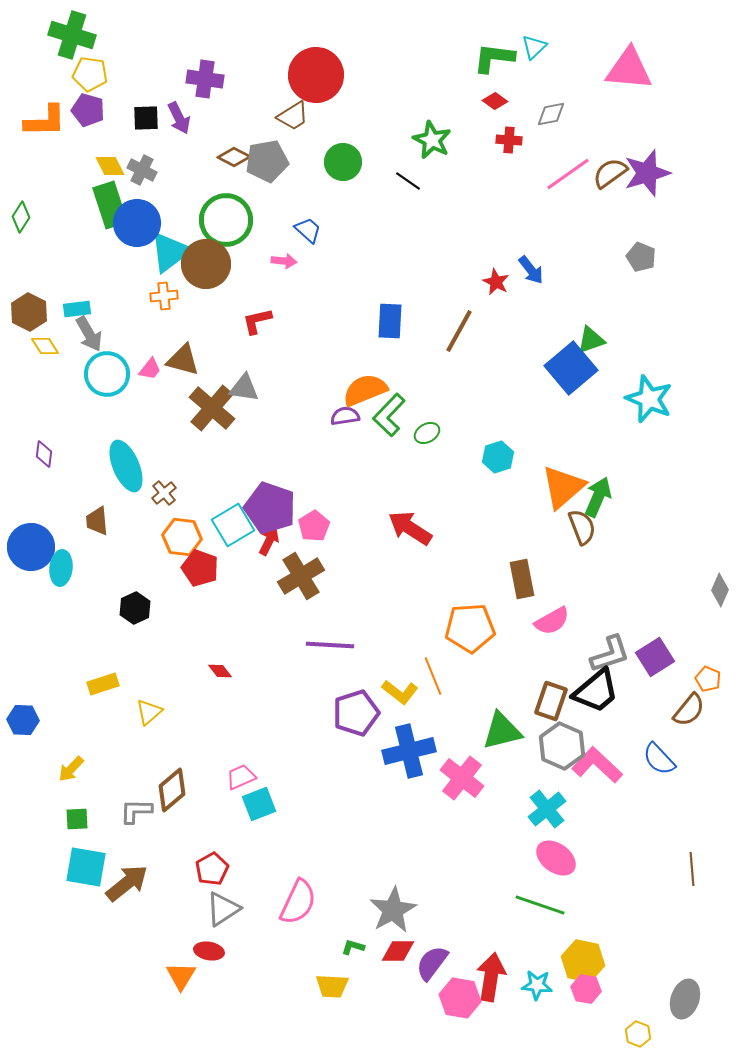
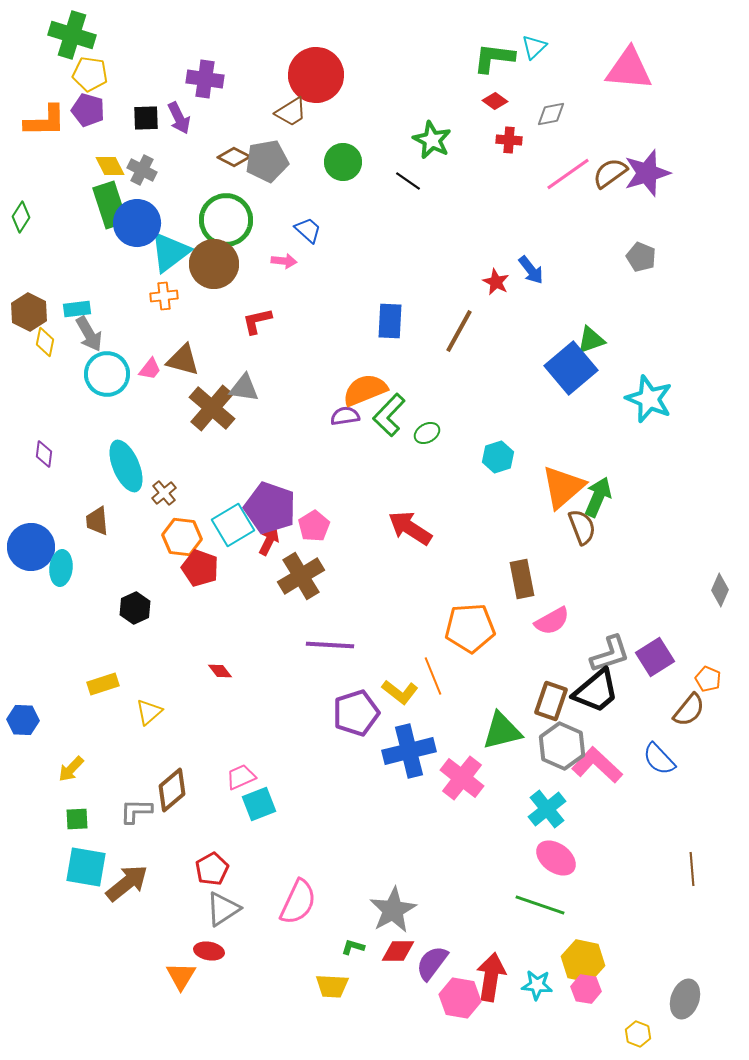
brown trapezoid at (293, 116): moved 2 px left, 4 px up
brown circle at (206, 264): moved 8 px right
yellow diamond at (45, 346): moved 4 px up; rotated 44 degrees clockwise
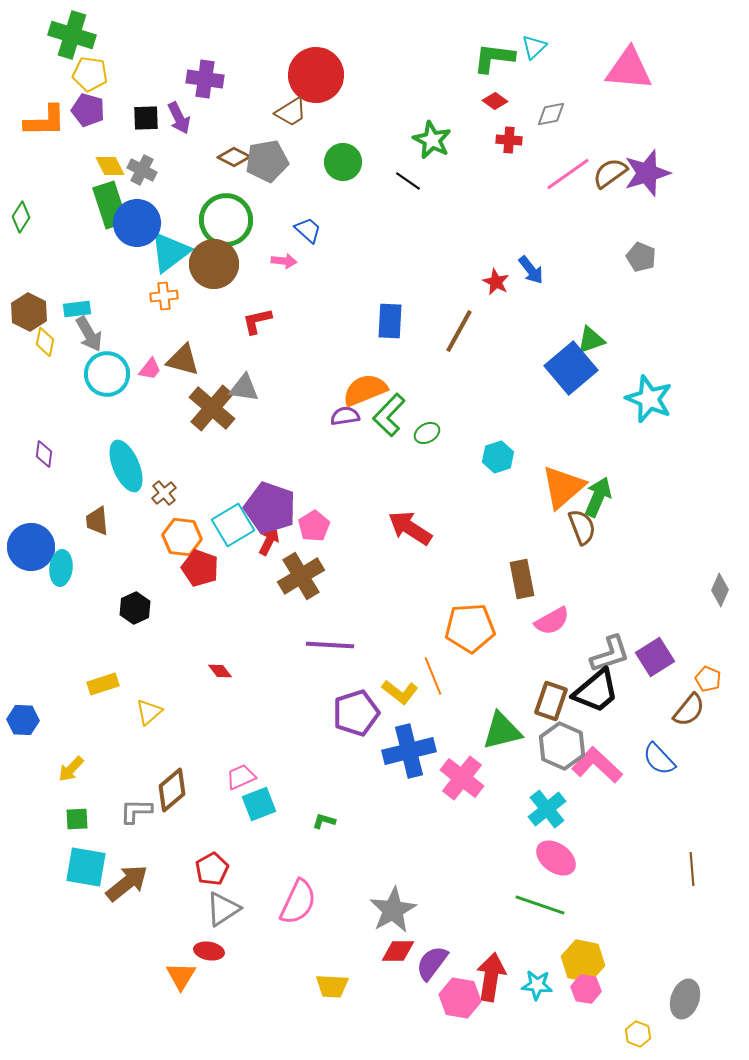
green L-shape at (353, 947): moved 29 px left, 126 px up
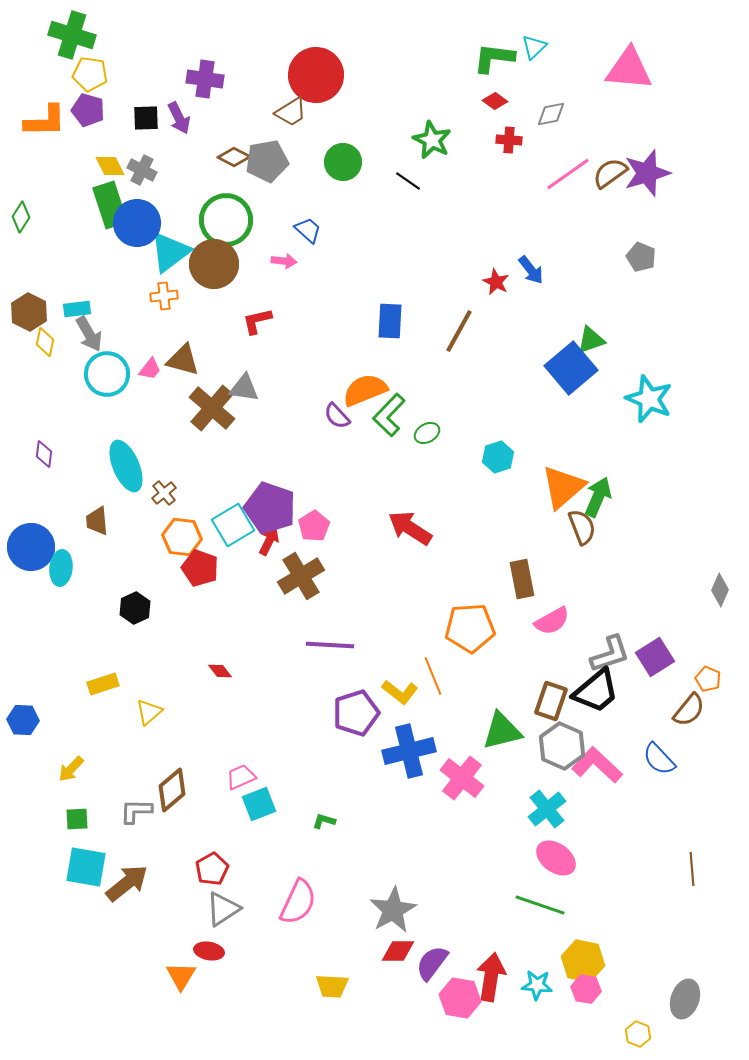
purple semicircle at (345, 416): moved 8 px left; rotated 124 degrees counterclockwise
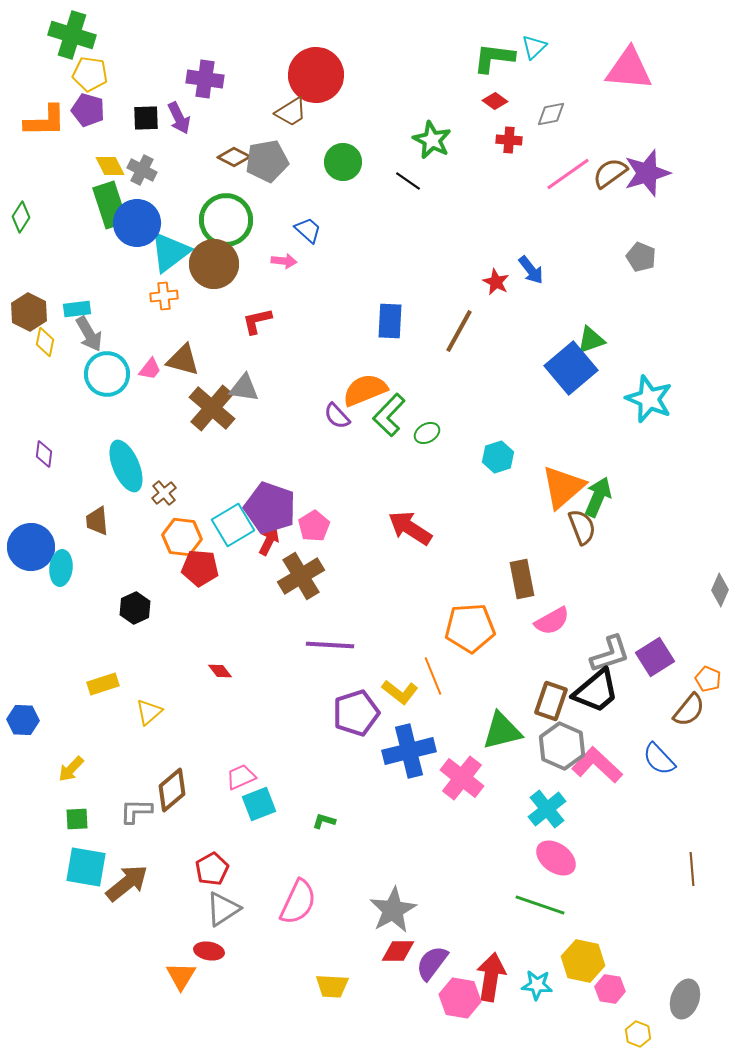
red pentagon at (200, 568): rotated 15 degrees counterclockwise
pink hexagon at (586, 989): moved 24 px right
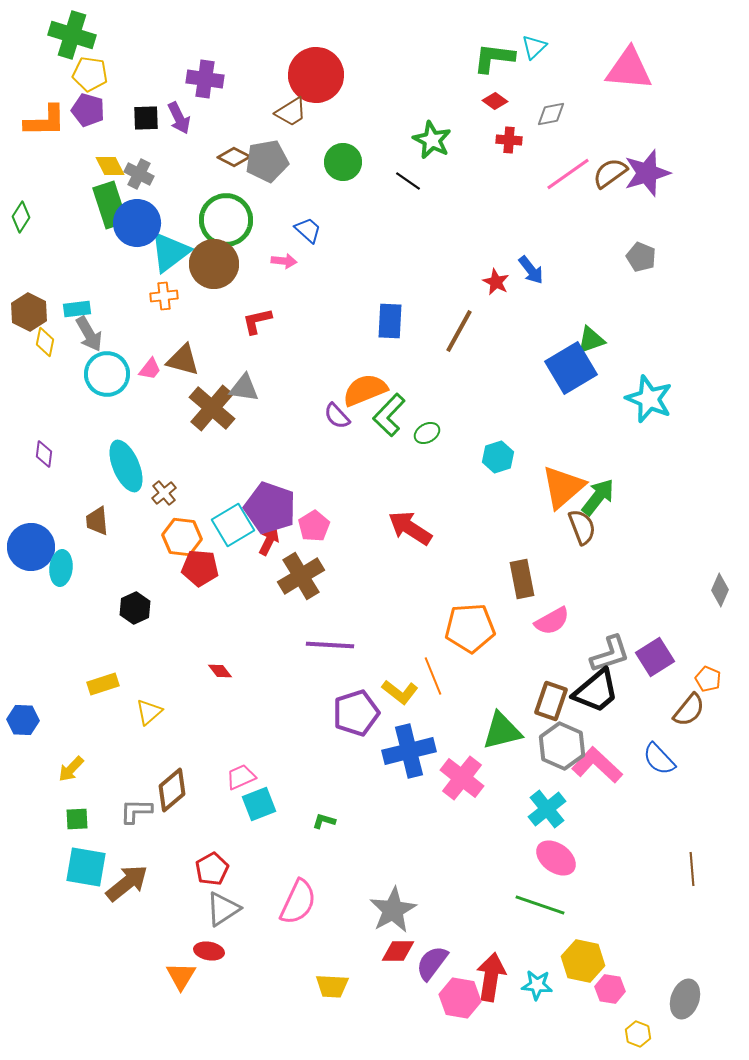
gray cross at (142, 170): moved 3 px left, 4 px down
blue square at (571, 368): rotated 9 degrees clockwise
green arrow at (598, 497): rotated 15 degrees clockwise
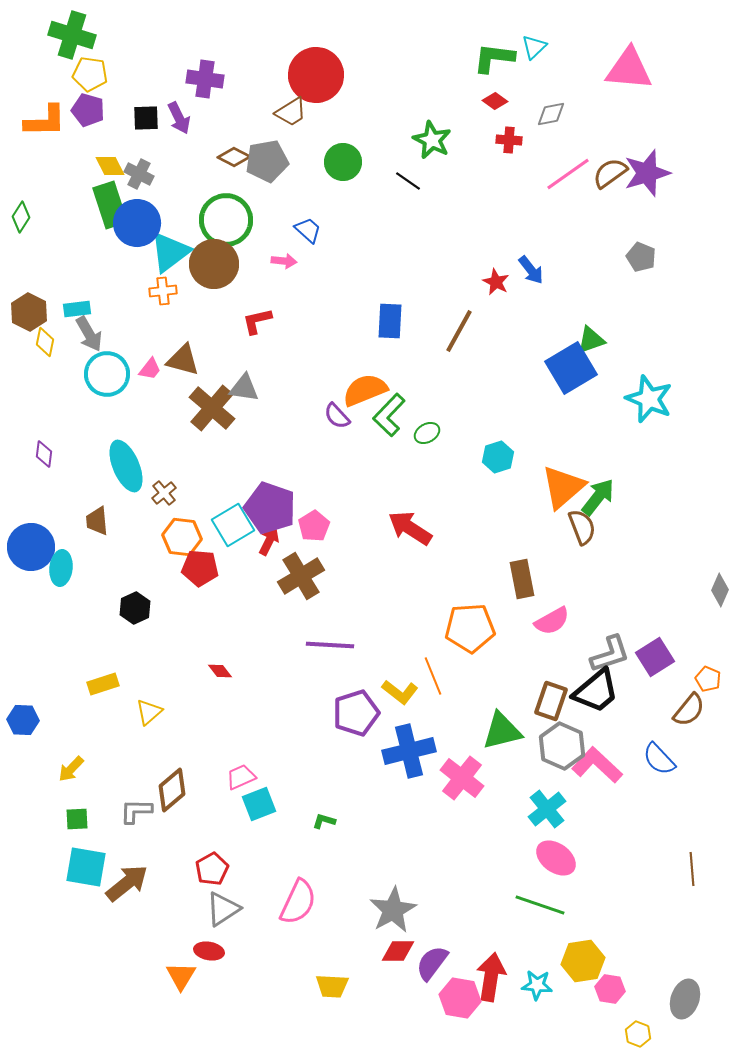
orange cross at (164, 296): moved 1 px left, 5 px up
yellow hexagon at (583, 961): rotated 21 degrees counterclockwise
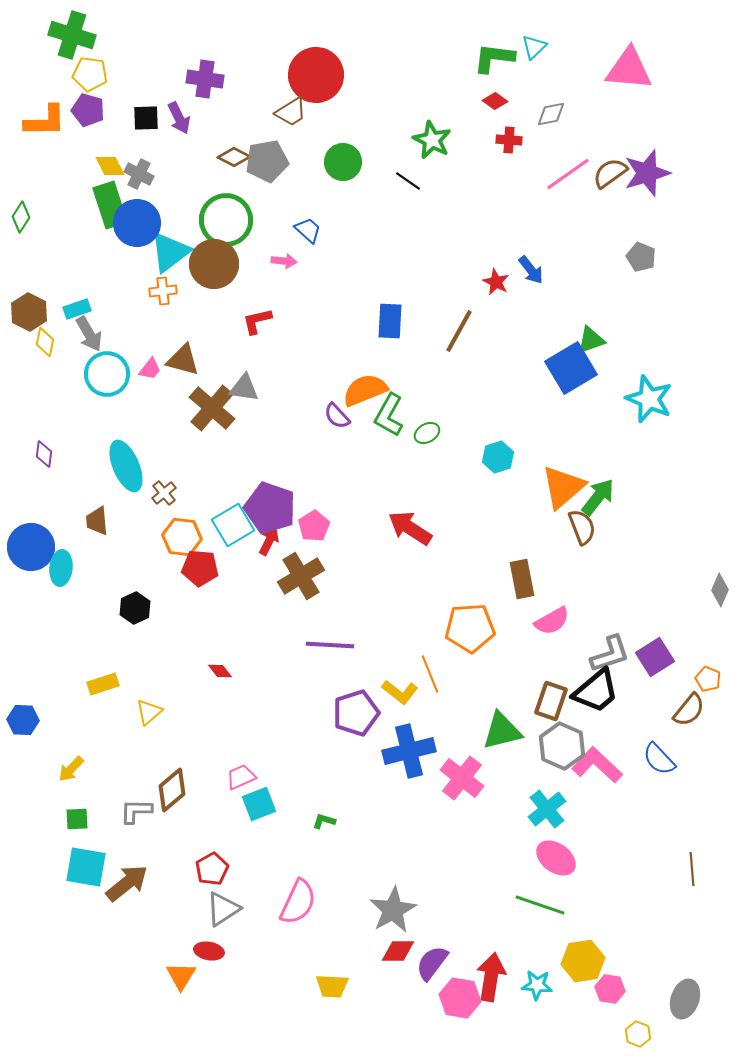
cyan rectangle at (77, 309): rotated 12 degrees counterclockwise
green L-shape at (389, 415): rotated 15 degrees counterclockwise
orange line at (433, 676): moved 3 px left, 2 px up
